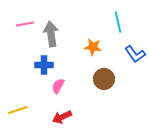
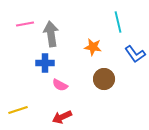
blue cross: moved 1 px right, 2 px up
pink semicircle: moved 2 px right, 1 px up; rotated 91 degrees counterclockwise
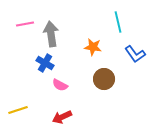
blue cross: rotated 30 degrees clockwise
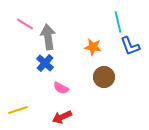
pink line: rotated 42 degrees clockwise
gray arrow: moved 3 px left, 3 px down
blue L-shape: moved 5 px left, 8 px up; rotated 15 degrees clockwise
blue cross: rotated 12 degrees clockwise
brown circle: moved 2 px up
pink semicircle: moved 1 px right, 3 px down
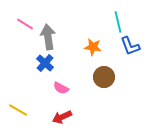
yellow line: rotated 48 degrees clockwise
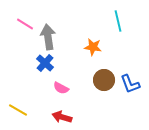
cyan line: moved 1 px up
blue L-shape: moved 38 px down
brown circle: moved 3 px down
red arrow: rotated 42 degrees clockwise
